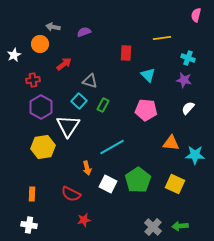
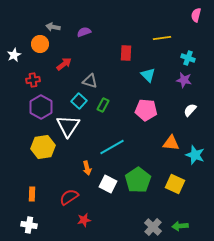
white semicircle: moved 2 px right, 2 px down
cyan star: rotated 18 degrees clockwise
red semicircle: moved 2 px left, 3 px down; rotated 120 degrees clockwise
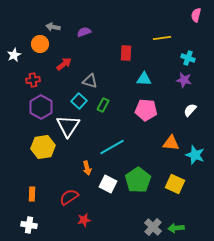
cyan triangle: moved 4 px left, 4 px down; rotated 42 degrees counterclockwise
green arrow: moved 4 px left, 2 px down
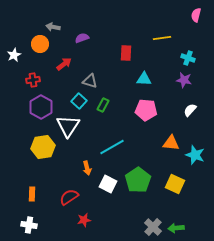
purple semicircle: moved 2 px left, 6 px down
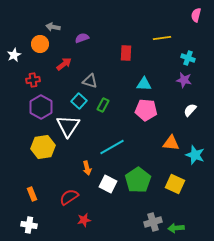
cyan triangle: moved 5 px down
orange rectangle: rotated 24 degrees counterclockwise
gray cross: moved 5 px up; rotated 30 degrees clockwise
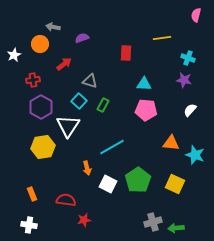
red semicircle: moved 3 px left, 3 px down; rotated 42 degrees clockwise
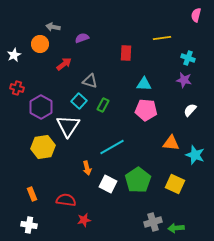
red cross: moved 16 px left, 8 px down; rotated 24 degrees clockwise
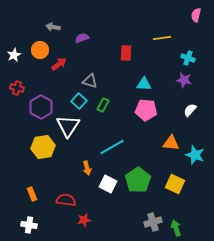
orange circle: moved 6 px down
red arrow: moved 5 px left
green arrow: rotated 77 degrees clockwise
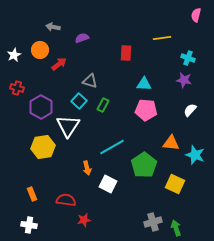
green pentagon: moved 6 px right, 15 px up
